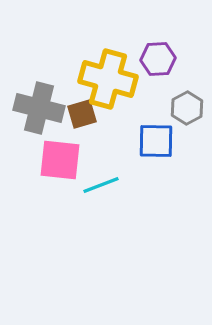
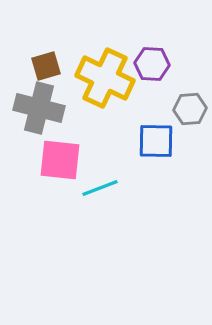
purple hexagon: moved 6 px left, 5 px down; rotated 8 degrees clockwise
yellow cross: moved 3 px left, 1 px up; rotated 10 degrees clockwise
gray hexagon: moved 3 px right, 1 px down; rotated 24 degrees clockwise
brown square: moved 36 px left, 48 px up
cyan line: moved 1 px left, 3 px down
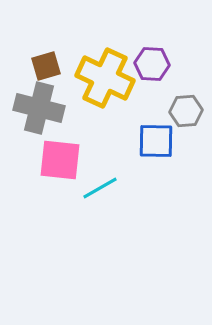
gray hexagon: moved 4 px left, 2 px down
cyan line: rotated 9 degrees counterclockwise
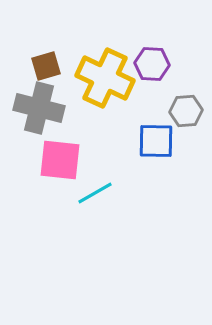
cyan line: moved 5 px left, 5 px down
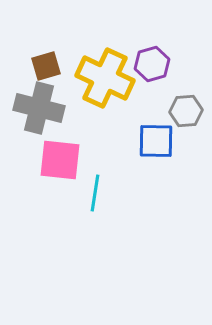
purple hexagon: rotated 20 degrees counterclockwise
cyan line: rotated 51 degrees counterclockwise
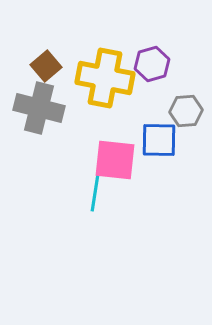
brown square: rotated 24 degrees counterclockwise
yellow cross: rotated 14 degrees counterclockwise
blue square: moved 3 px right, 1 px up
pink square: moved 55 px right
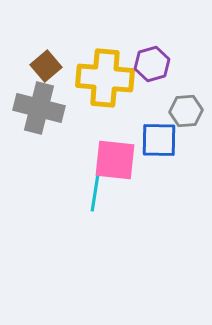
yellow cross: rotated 6 degrees counterclockwise
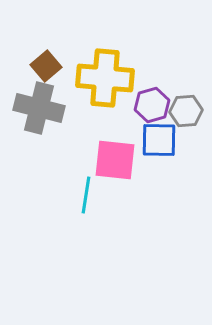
purple hexagon: moved 41 px down
cyan line: moved 9 px left, 2 px down
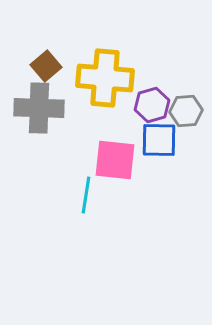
gray cross: rotated 12 degrees counterclockwise
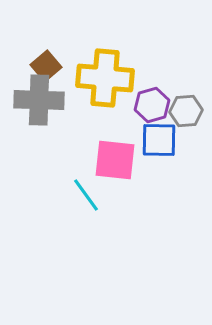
gray cross: moved 8 px up
cyan line: rotated 45 degrees counterclockwise
